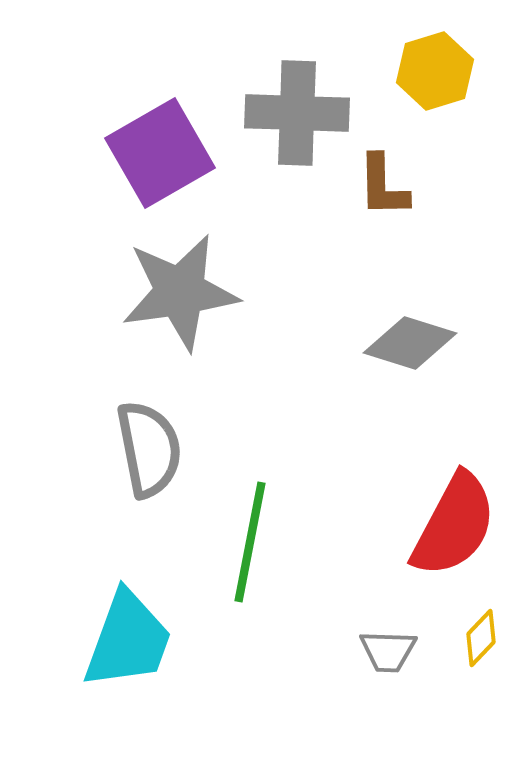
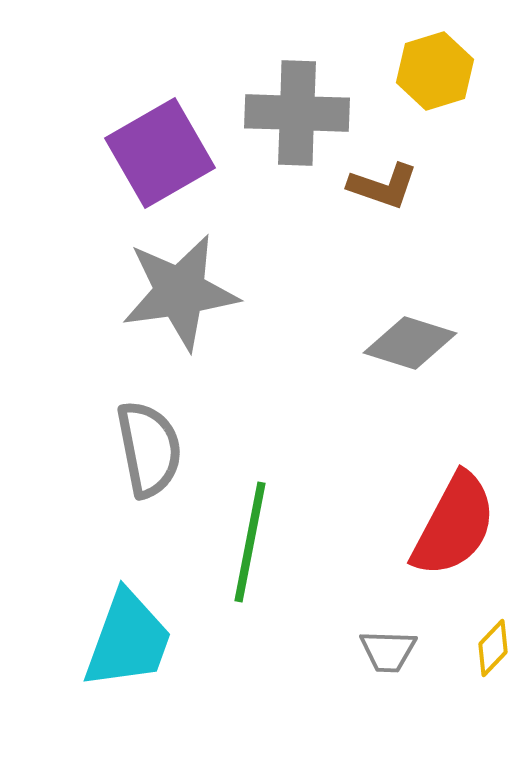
brown L-shape: rotated 70 degrees counterclockwise
yellow diamond: moved 12 px right, 10 px down
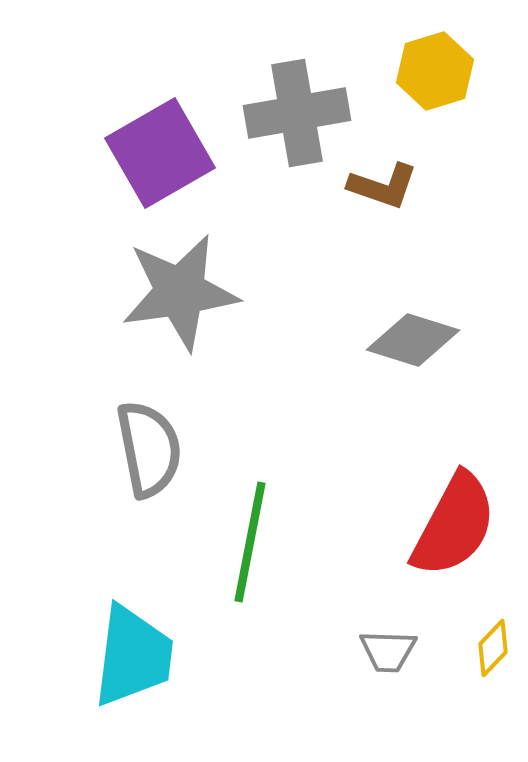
gray cross: rotated 12 degrees counterclockwise
gray diamond: moved 3 px right, 3 px up
cyan trapezoid: moved 5 px right, 16 px down; rotated 13 degrees counterclockwise
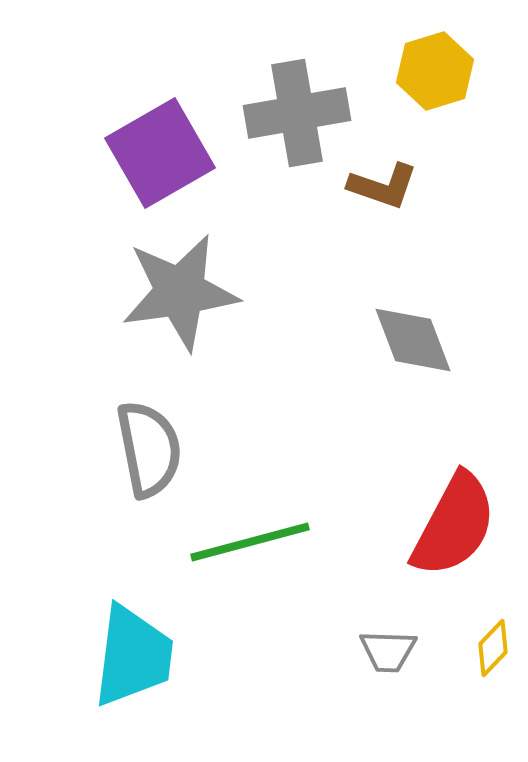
gray diamond: rotated 52 degrees clockwise
green line: rotated 64 degrees clockwise
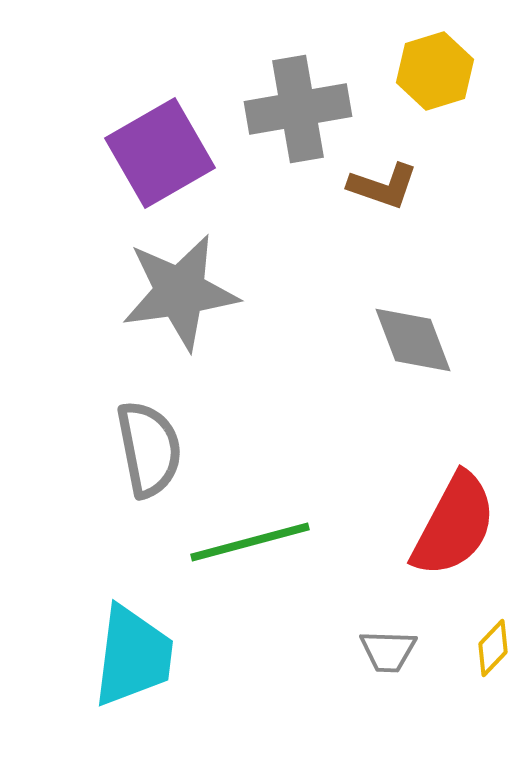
gray cross: moved 1 px right, 4 px up
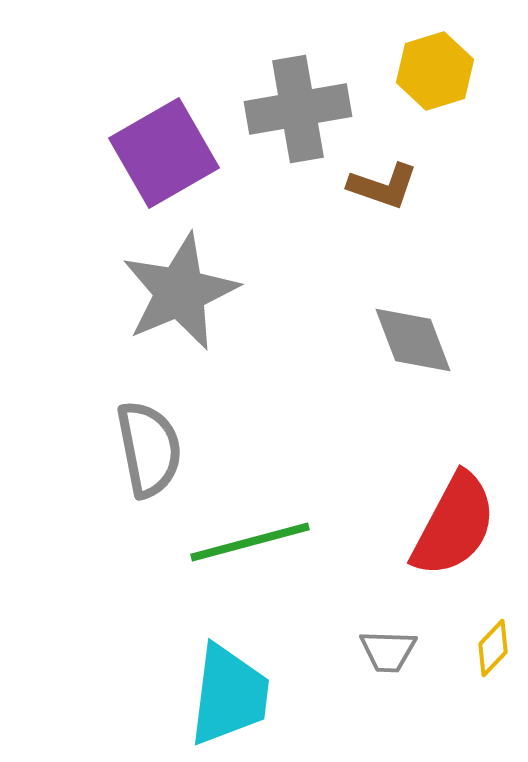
purple square: moved 4 px right
gray star: rotated 15 degrees counterclockwise
cyan trapezoid: moved 96 px right, 39 px down
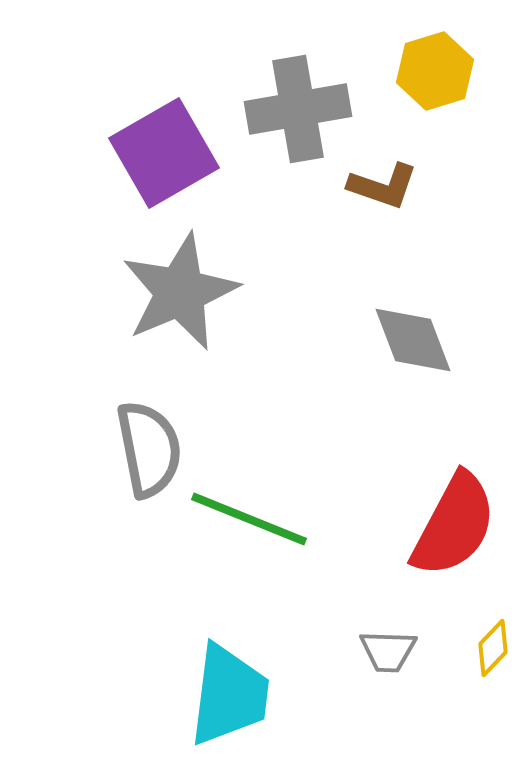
green line: moved 1 px left, 23 px up; rotated 37 degrees clockwise
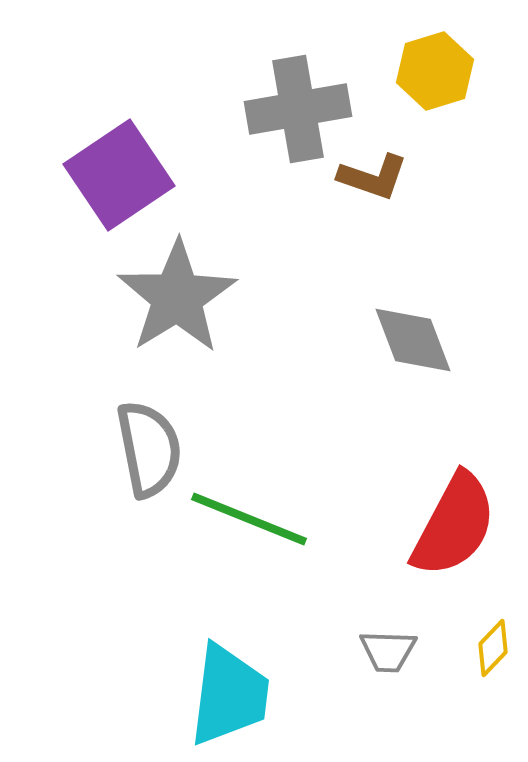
purple square: moved 45 px left, 22 px down; rotated 4 degrees counterclockwise
brown L-shape: moved 10 px left, 9 px up
gray star: moved 3 px left, 5 px down; rotated 9 degrees counterclockwise
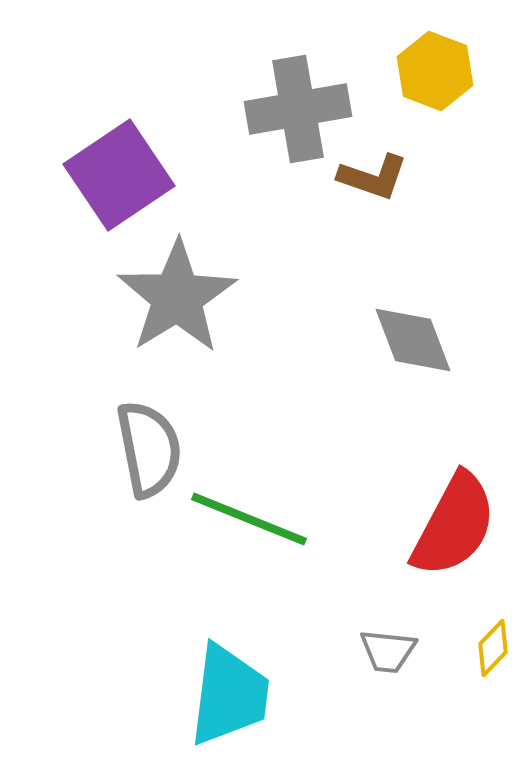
yellow hexagon: rotated 22 degrees counterclockwise
gray trapezoid: rotated 4 degrees clockwise
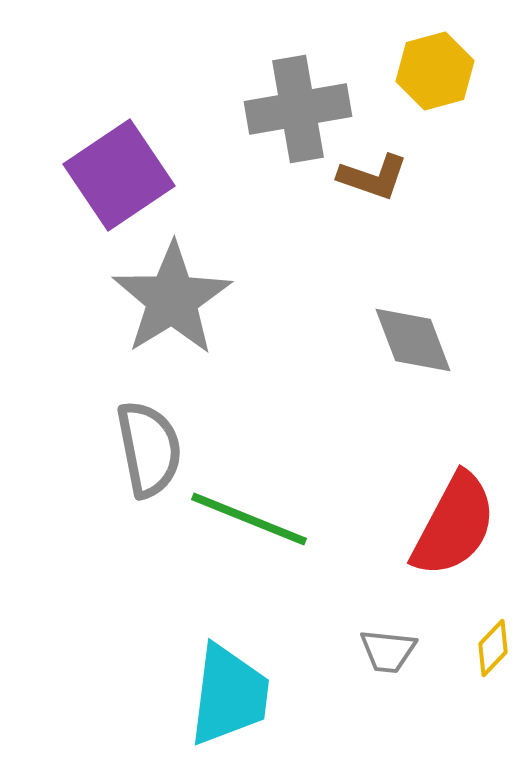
yellow hexagon: rotated 24 degrees clockwise
gray star: moved 5 px left, 2 px down
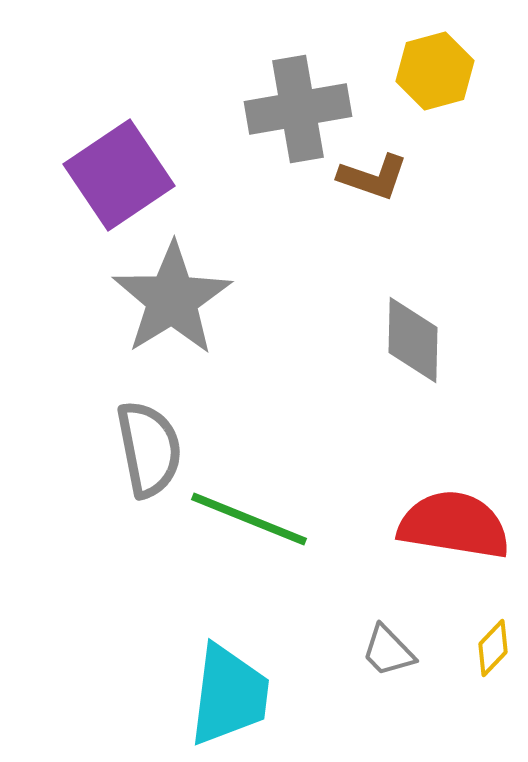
gray diamond: rotated 22 degrees clockwise
red semicircle: rotated 109 degrees counterclockwise
gray trapezoid: rotated 40 degrees clockwise
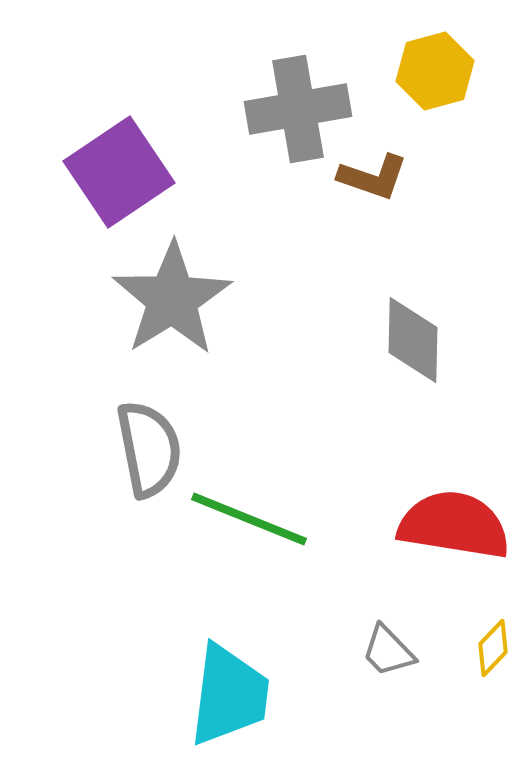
purple square: moved 3 px up
